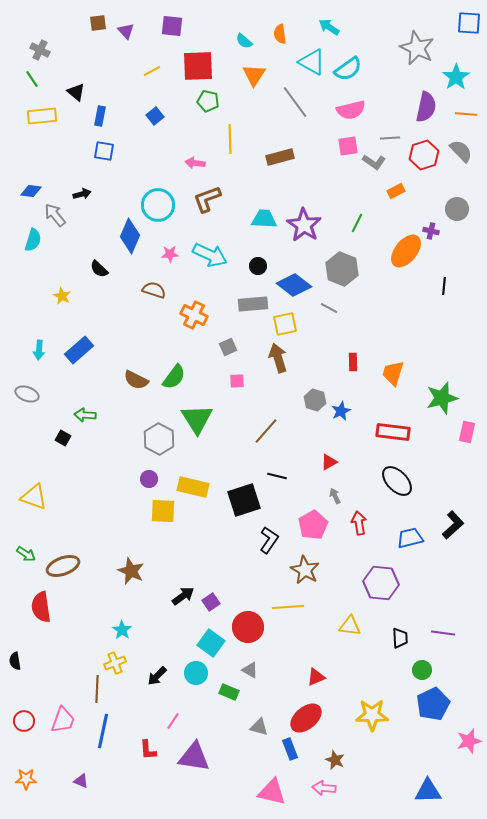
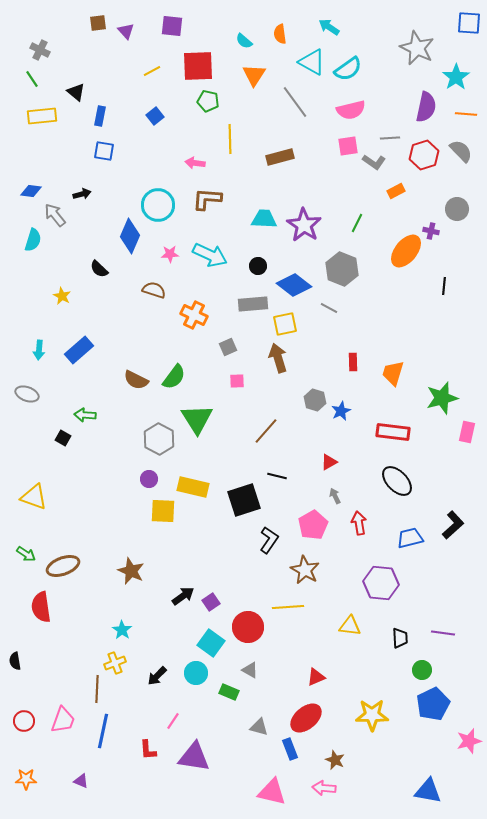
brown L-shape at (207, 199): rotated 24 degrees clockwise
blue triangle at (428, 791): rotated 12 degrees clockwise
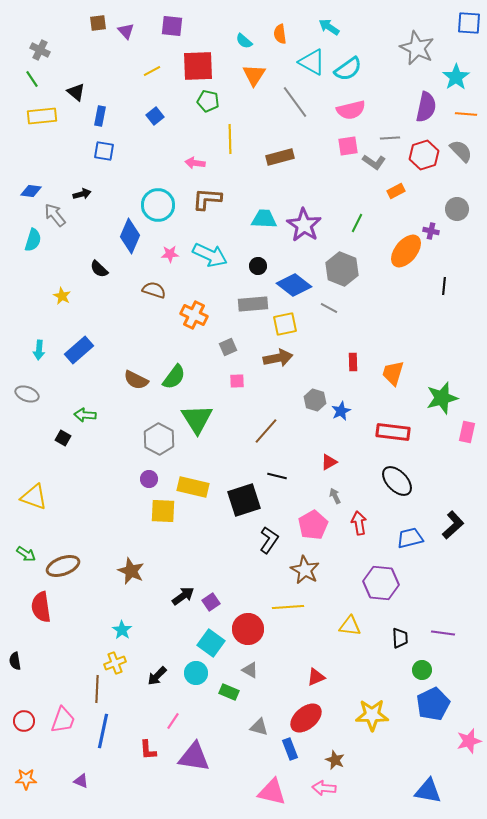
brown arrow at (278, 358): rotated 96 degrees clockwise
red circle at (248, 627): moved 2 px down
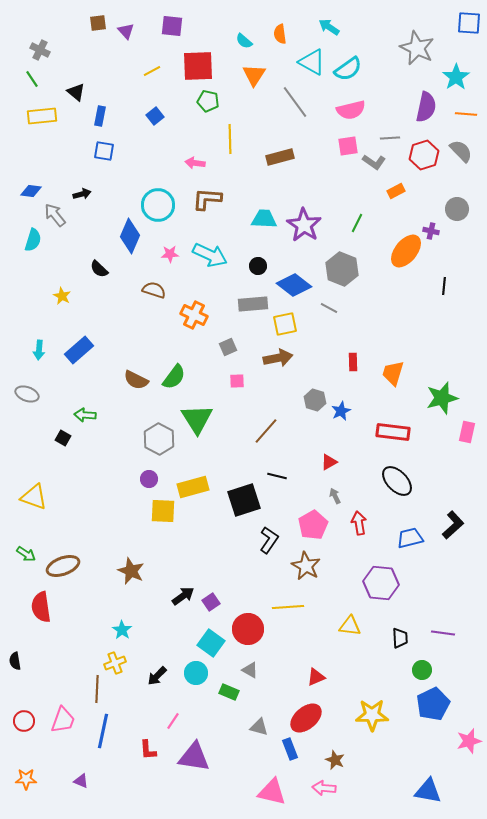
yellow rectangle at (193, 487): rotated 28 degrees counterclockwise
brown star at (305, 570): moved 1 px right, 4 px up
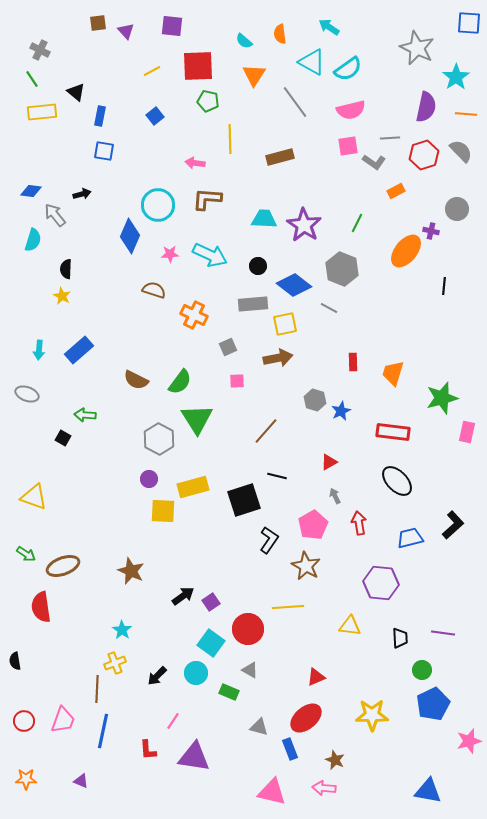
yellow rectangle at (42, 116): moved 4 px up
black semicircle at (99, 269): moved 33 px left; rotated 48 degrees clockwise
green semicircle at (174, 377): moved 6 px right, 5 px down
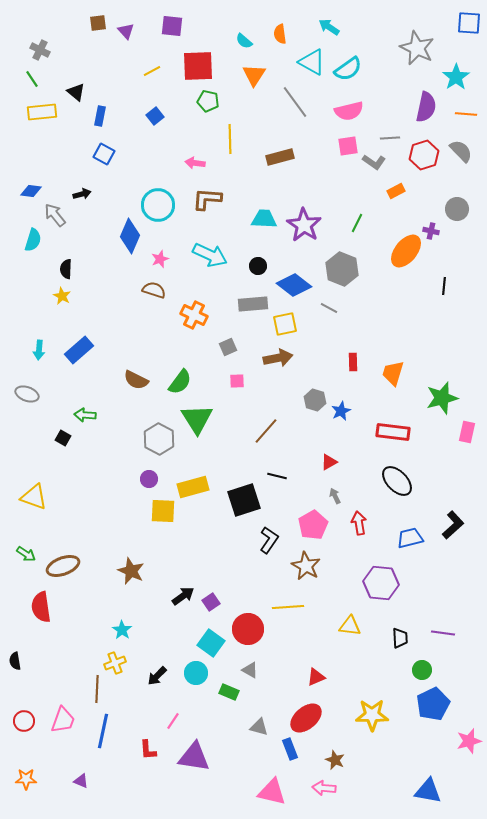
pink semicircle at (351, 110): moved 2 px left, 1 px down
blue square at (104, 151): moved 3 px down; rotated 20 degrees clockwise
pink star at (170, 254): moved 10 px left, 5 px down; rotated 18 degrees counterclockwise
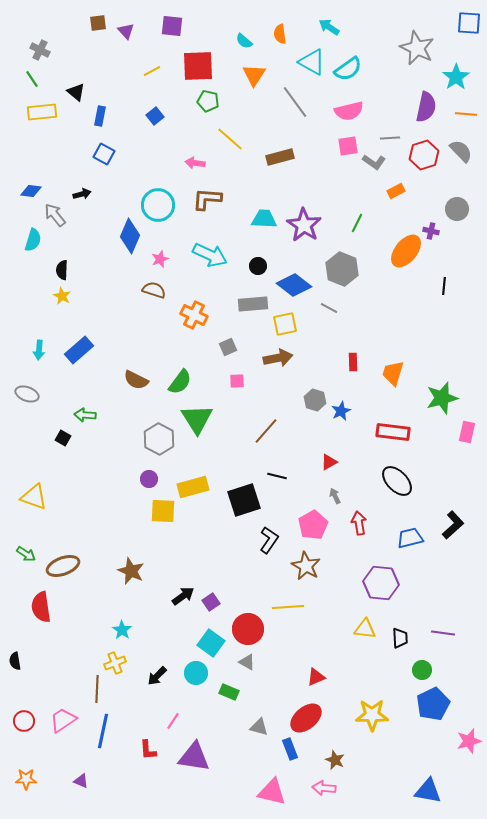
yellow line at (230, 139): rotated 48 degrees counterclockwise
black semicircle at (66, 269): moved 4 px left, 1 px down
yellow triangle at (350, 626): moved 15 px right, 3 px down
gray triangle at (250, 670): moved 3 px left, 8 px up
pink trapezoid at (63, 720): rotated 144 degrees counterclockwise
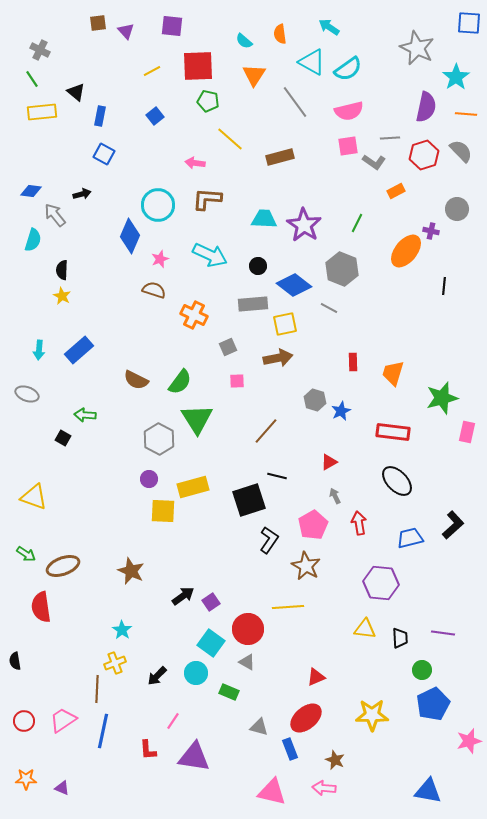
black square at (244, 500): moved 5 px right
purple triangle at (81, 781): moved 19 px left, 7 px down
